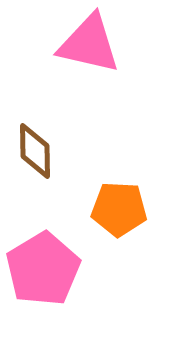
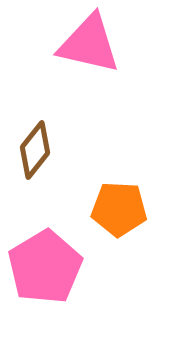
brown diamond: moved 1 px up; rotated 40 degrees clockwise
pink pentagon: moved 2 px right, 2 px up
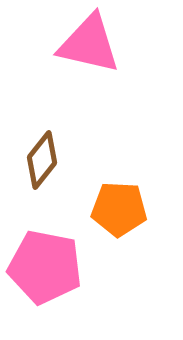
brown diamond: moved 7 px right, 10 px down
pink pentagon: rotated 30 degrees counterclockwise
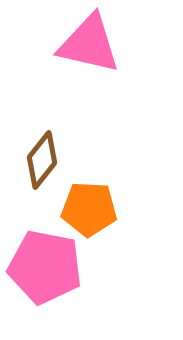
orange pentagon: moved 30 px left
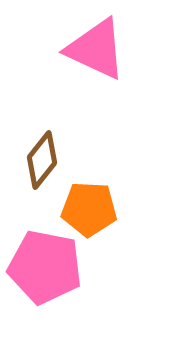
pink triangle: moved 7 px right, 5 px down; rotated 12 degrees clockwise
